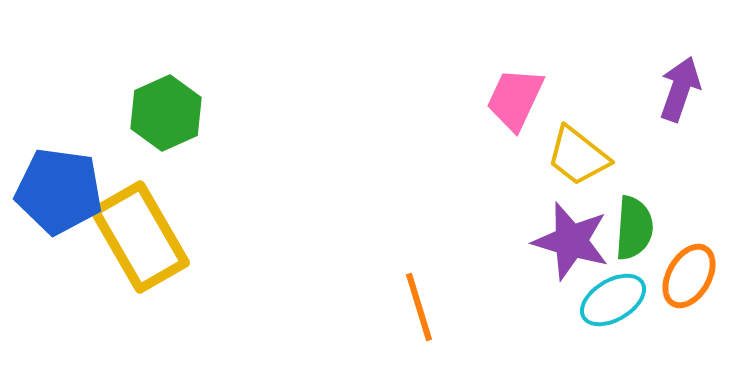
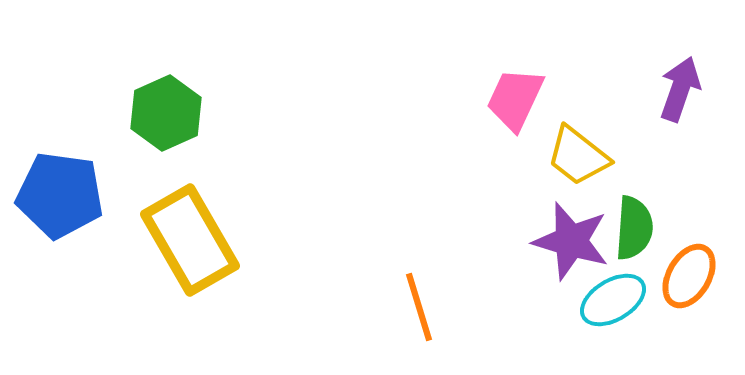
blue pentagon: moved 1 px right, 4 px down
yellow rectangle: moved 50 px right, 3 px down
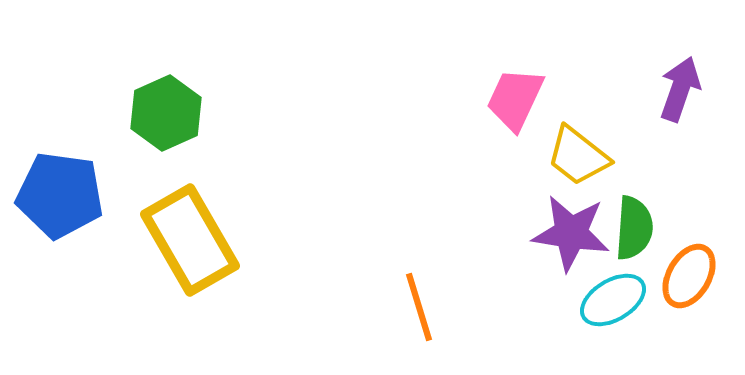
purple star: moved 8 px up; rotated 8 degrees counterclockwise
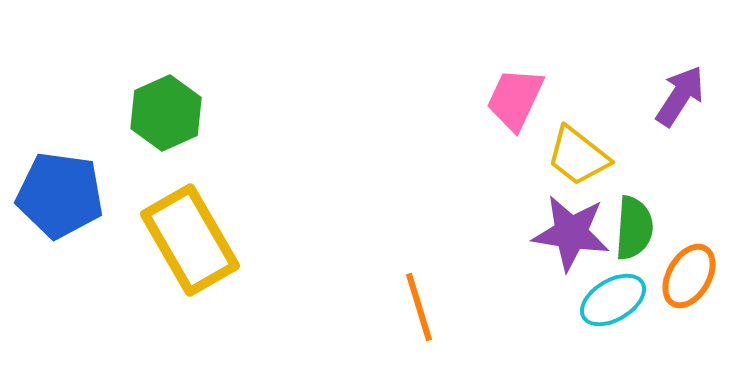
purple arrow: moved 7 px down; rotated 14 degrees clockwise
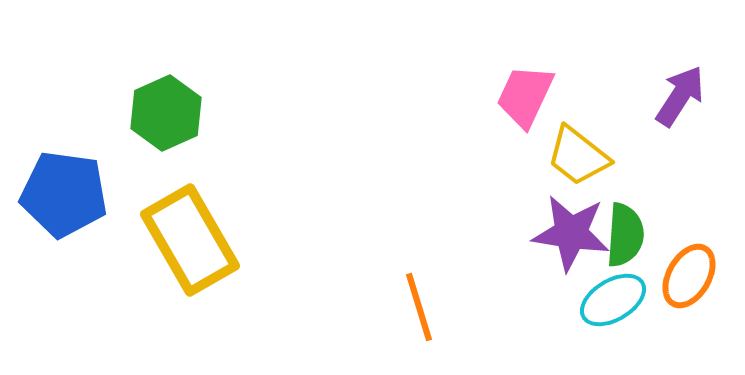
pink trapezoid: moved 10 px right, 3 px up
blue pentagon: moved 4 px right, 1 px up
green semicircle: moved 9 px left, 7 px down
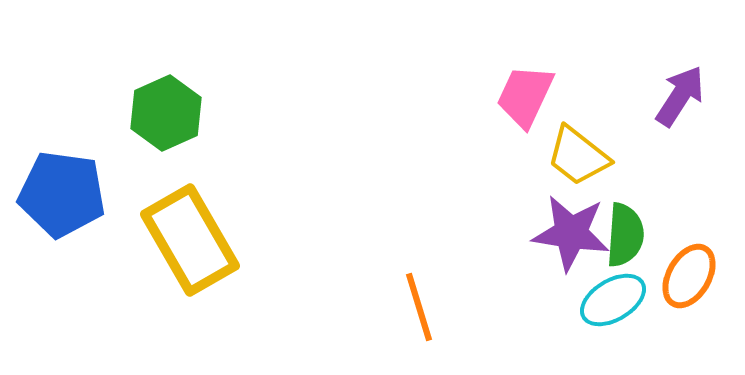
blue pentagon: moved 2 px left
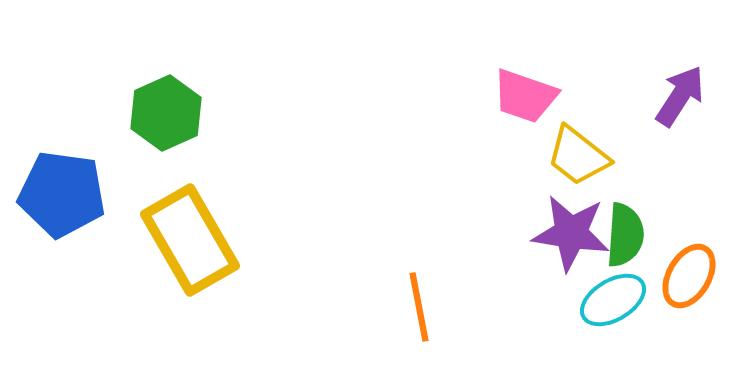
pink trapezoid: rotated 96 degrees counterclockwise
orange line: rotated 6 degrees clockwise
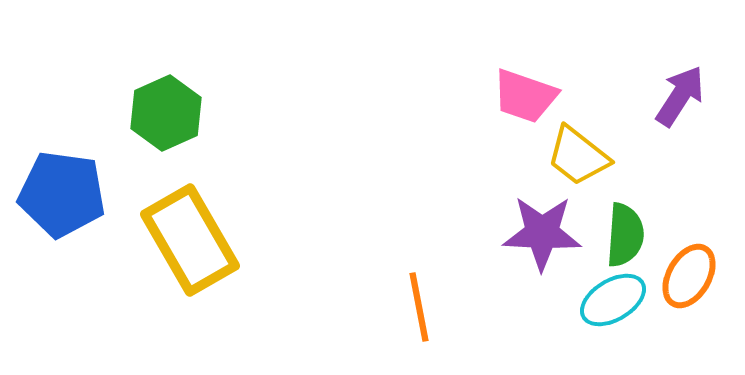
purple star: moved 29 px left; rotated 6 degrees counterclockwise
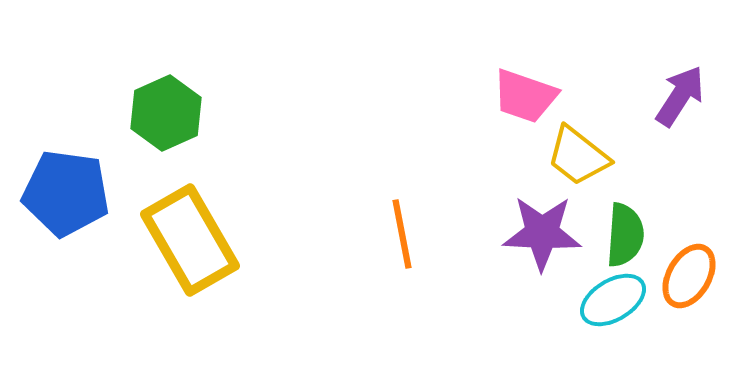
blue pentagon: moved 4 px right, 1 px up
orange line: moved 17 px left, 73 px up
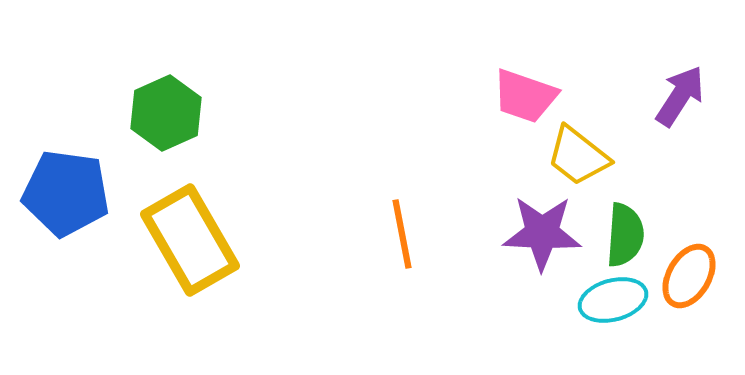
cyan ellipse: rotated 16 degrees clockwise
